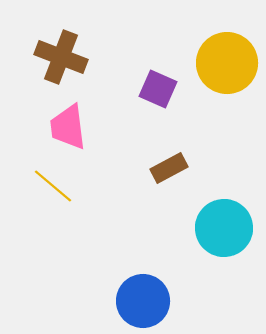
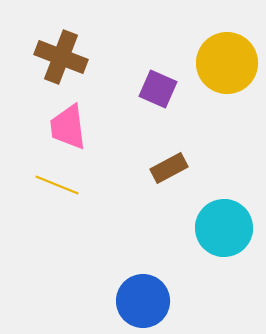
yellow line: moved 4 px right, 1 px up; rotated 18 degrees counterclockwise
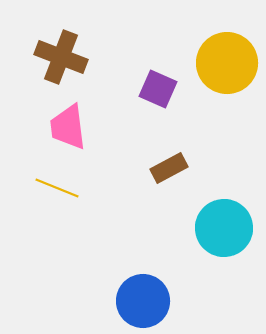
yellow line: moved 3 px down
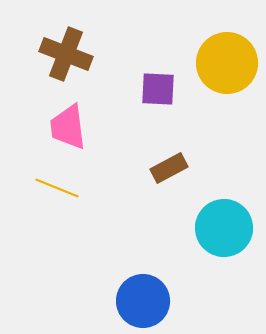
brown cross: moved 5 px right, 3 px up
purple square: rotated 21 degrees counterclockwise
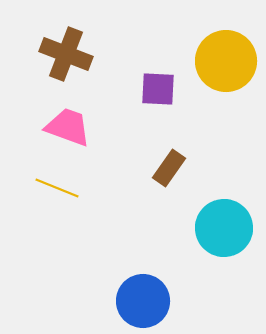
yellow circle: moved 1 px left, 2 px up
pink trapezoid: rotated 117 degrees clockwise
brown rectangle: rotated 27 degrees counterclockwise
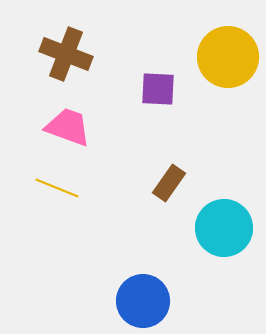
yellow circle: moved 2 px right, 4 px up
brown rectangle: moved 15 px down
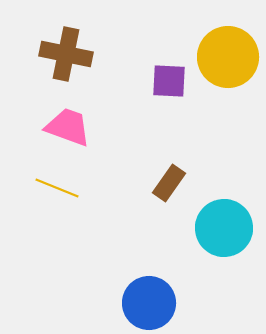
brown cross: rotated 9 degrees counterclockwise
purple square: moved 11 px right, 8 px up
blue circle: moved 6 px right, 2 px down
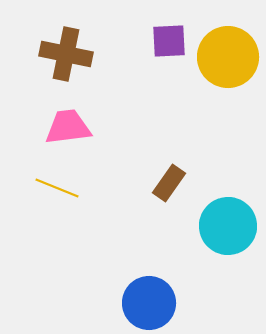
purple square: moved 40 px up; rotated 6 degrees counterclockwise
pink trapezoid: rotated 27 degrees counterclockwise
cyan circle: moved 4 px right, 2 px up
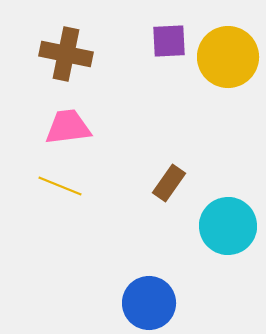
yellow line: moved 3 px right, 2 px up
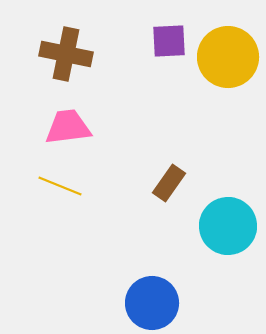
blue circle: moved 3 px right
